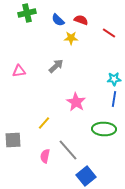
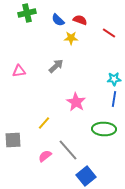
red semicircle: moved 1 px left
pink semicircle: rotated 40 degrees clockwise
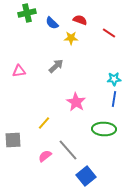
blue semicircle: moved 6 px left, 3 px down
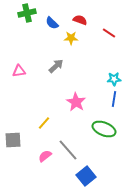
green ellipse: rotated 20 degrees clockwise
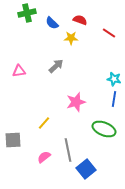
cyan star: rotated 16 degrees clockwise
pink star: rotated 24 degrees clockwise
gray line: rotated 30 degrees clockwise
pink semicircle: moved 1 px left, 1 px down
blue square: moved 7 px up
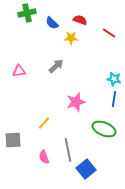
pink semicircle: rotated 72 degrees counterclockwise
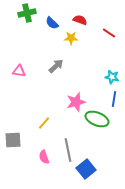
pink triangle: rotated 16 degrees clockwise
cyan star: moved 2 px left, 2 px up
green ellipse: moved 7 px left, 10 px up
